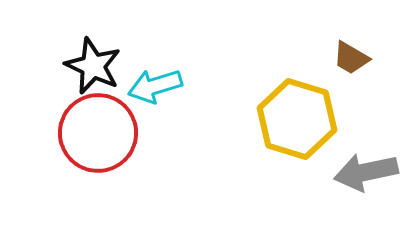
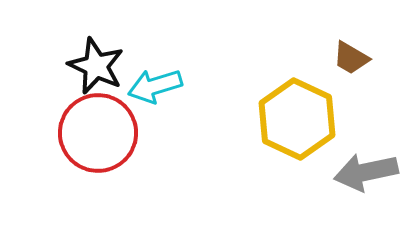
black star: moved 3 px right
yellow hexagon: rotated 8 degrees clockwise
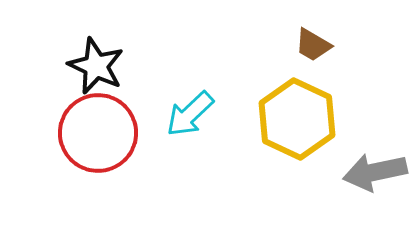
brown trapezoid: moved 38 px left, 13 px up
cyan arrow: moved 35 px right, 28 px down; rotated 26 degrees counterclockwise
gray arrow: moved 9 px right
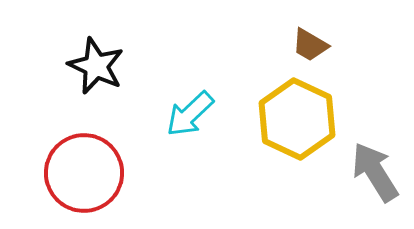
brown trapezoid: moved 3 px left
red circle: moved 14 px left, 40 px down
gray arrow: rotated 70 degrees clockwise
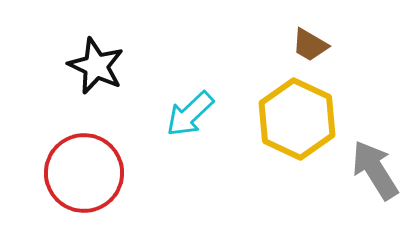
gray arrow: moved 2 px up
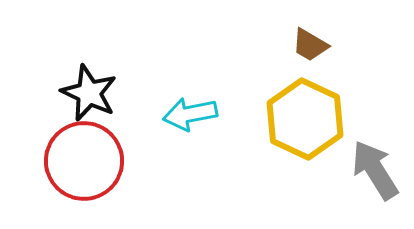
black star: moved 7 px left, 27 px down
cyan arrow: rotated 32 degrees clockwise
yellow hexagon: moved 8 px right
red circle: moved 12 px up
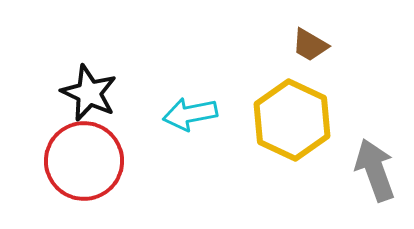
yellow hexagon: moved 13 px left, 1 px down
gray arrow: rotated 12 degrees clockwise
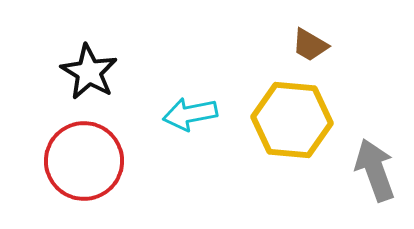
black star: moved 21 px up; rotated 6 degrees clockwise
yellow hexagon: rotated 20 degrees counterclockwise
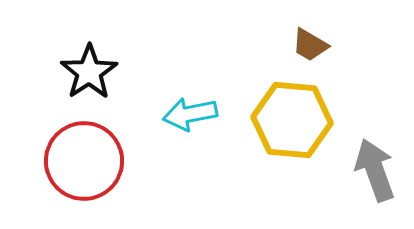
black star: rotated 8 degrees clockwise
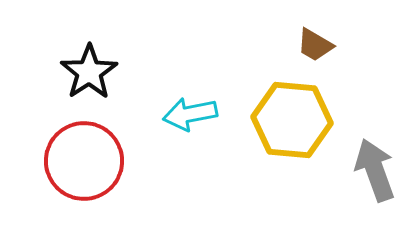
brown trapezoid: moved 5 px right
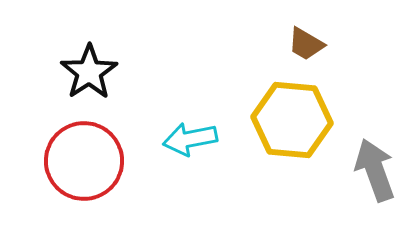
brown trapezoid: moved 9 px left, 1 px up
cyan arrow: moved 25 px down
